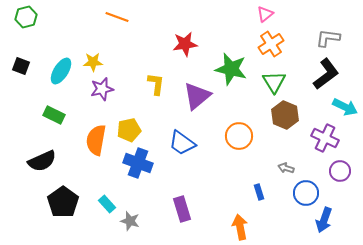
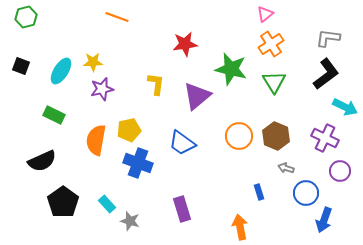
brown hexagon: moved 9 px left, 21 px down
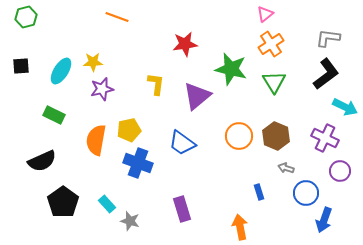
black square: rotated 24 degrees counterclockwise
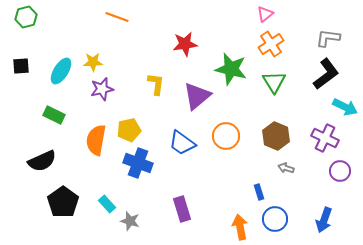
orange circle: moved 13 px left
blue circle: moved 31 px left, 26 px down
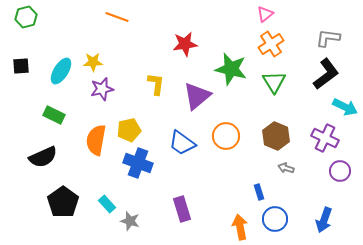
black semicircle: moved 1 px right, 4 px up
